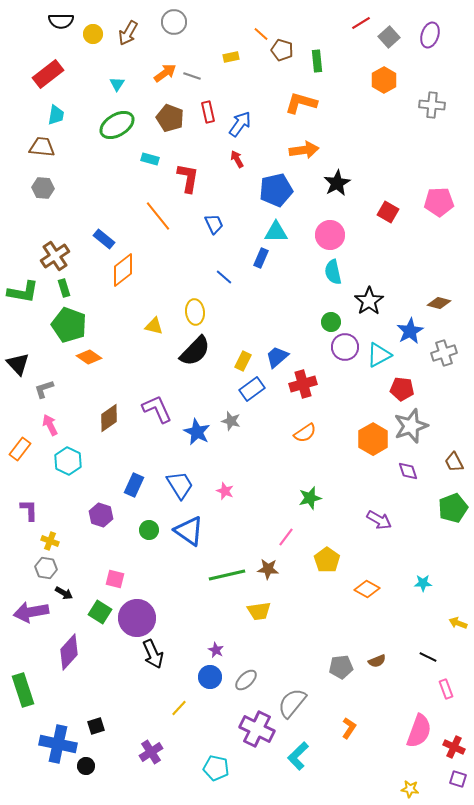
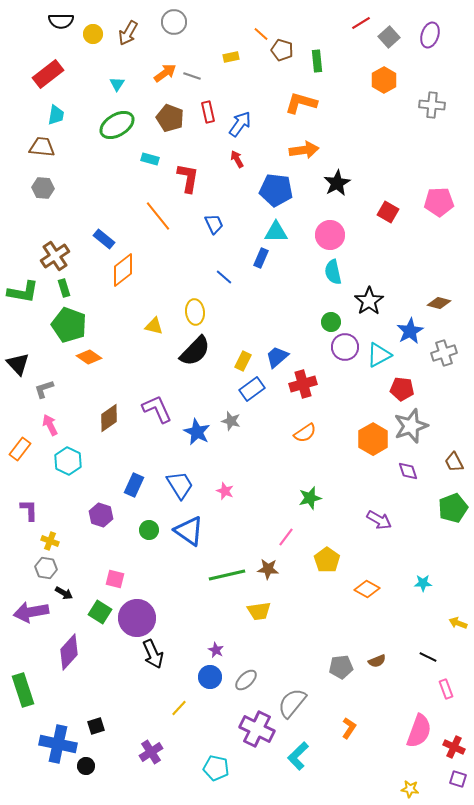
blue pentagon at (276, 190): rotated 20 degrees clockwise
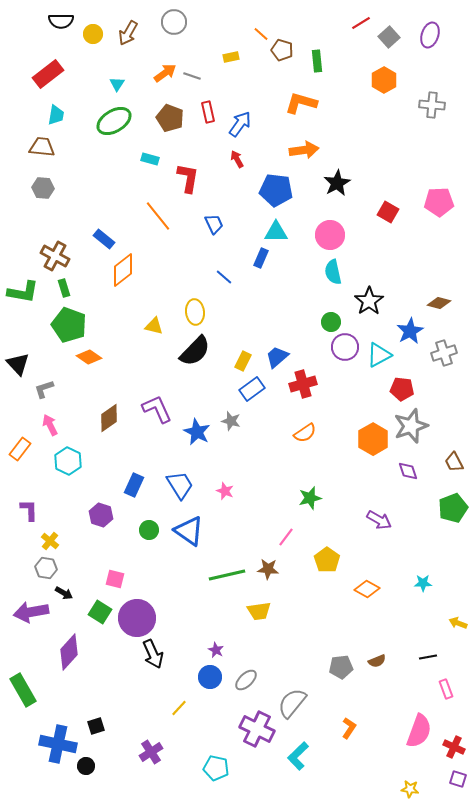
green ellipse at (117, 125): moved 3 px left, 4 px up
brown cross at (55, 256): rotated 28 degrees counterclockwise
yellow cross at (50, 541): rotated 18 degrees clockwise
black line at (428, 657): rotated 36 degrees counterclockwise
green rectangle at (23, 690): rotated 12 degrees counterclockwise
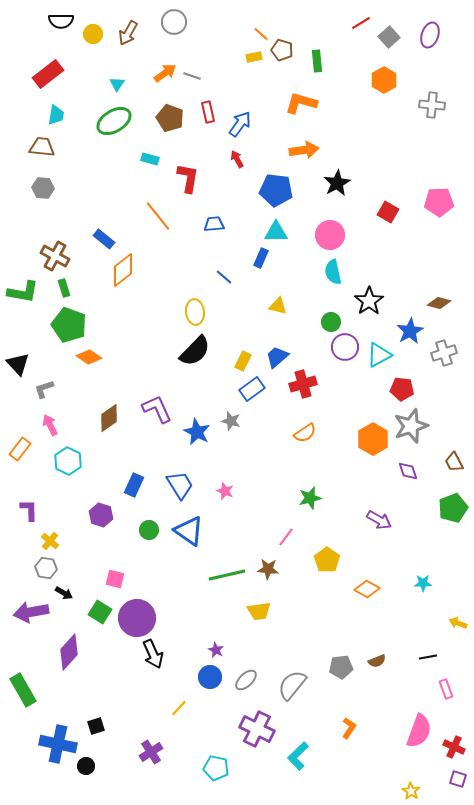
yellow rectangle at (231, 57): moved 23 px right
blue trapezoid at (214, 224): rotated 70 degrees counterclockwise
yellow triangle at (154, 326): moved 124 px right, 20 px up
gray semicircle at (292, 703): moved 18 px up
yellow star at (410, 789): moved 1 px right, 2 px down; rotated 24 degrees clockwise
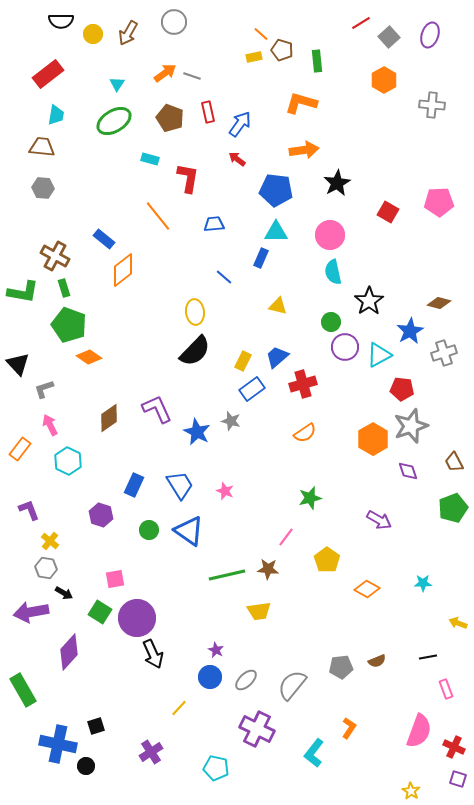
red arrow at (237, 159): rotated 24 degrees counterclockwise
purple L-shape at (29, 510): rotated 20 degrees counterclockwise
pink square at (115, 579): rotated 24 degrees counterclockwise
cyan L-shape at (298, 756): moved 16 px right, 3 px up; rotated 8 degrees counterclockwise
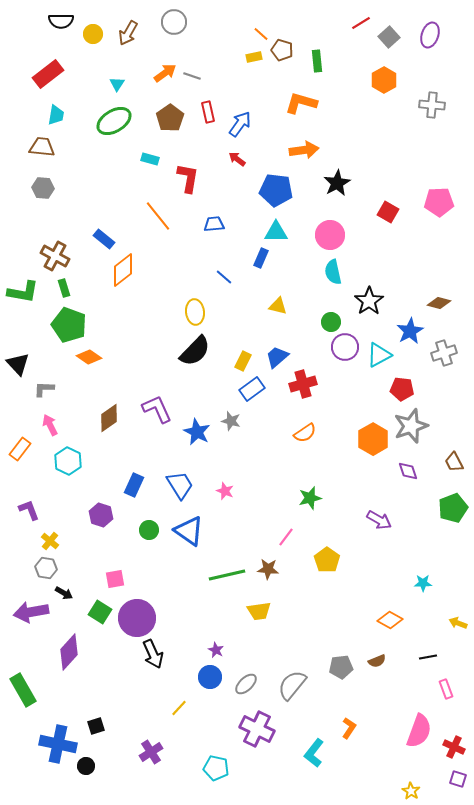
brown pentagon at (170, 118): rotated 16 degrees clockwise
gray L-shape at (44, 389): rotated 20 degrees clockwise
orange diamond at (367, 589): moved 23 px right, 31 px down
gray ellipse at (246, 680): moved 4 px down
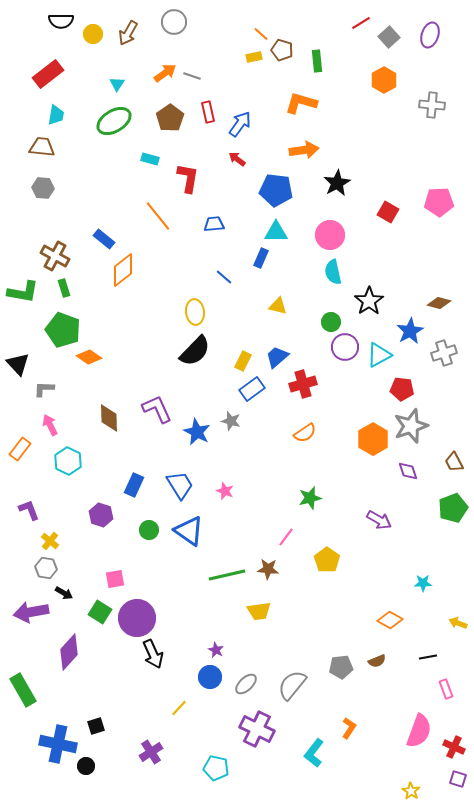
green pentagon at (69, 325): moved 6 px left, 5 px down
brown diamond at (109, 418): rotated 56 degrees counterclockwise
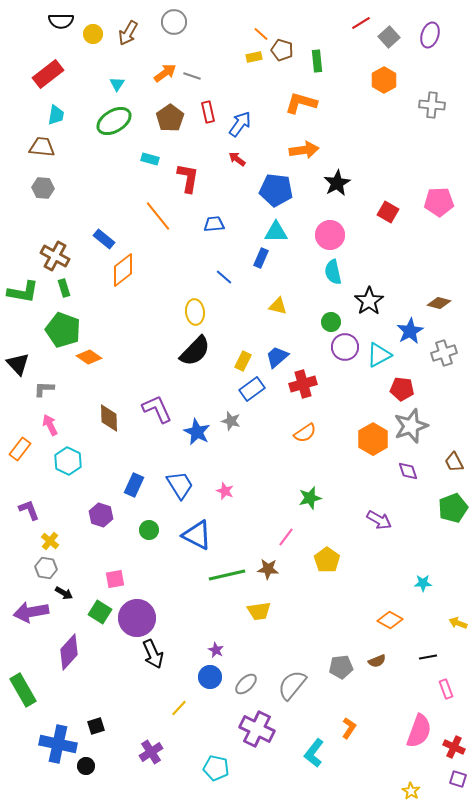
blue triangle at (189, 531): moved 8 px right, 4 px down; rotated 8 degrees counterclockwise
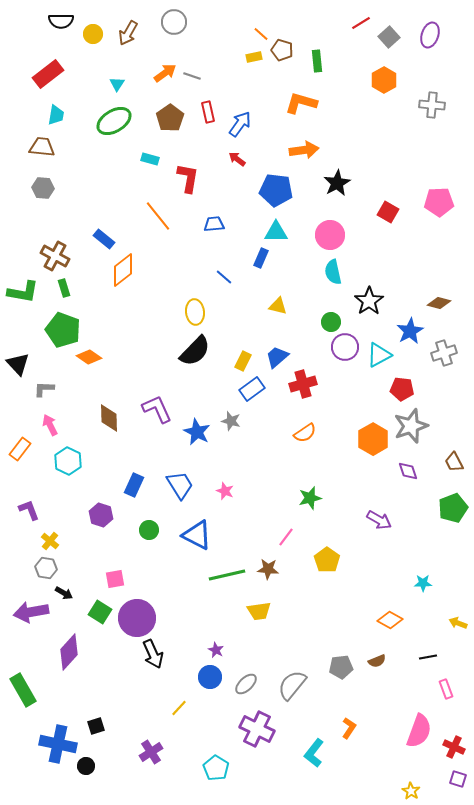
cyan pentagon at (216, 768): rotated 20 degrees clockwise
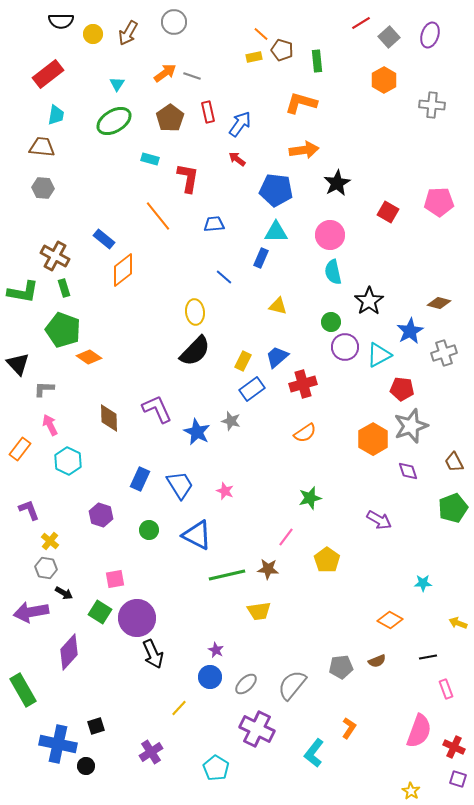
blue rectangle at (134, 485): moved 6 px right, 6 px up
